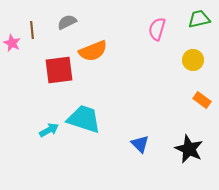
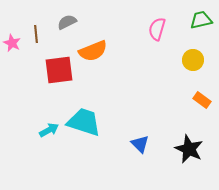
green trapezoid: moved 2 px right, 1 px down
brown line: moved 4 px right, 4 px down
cyan trapezoid: moved 3 px down
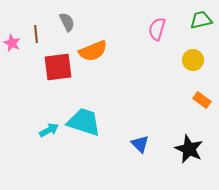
gray semicircle: rotated 90 degrees clockwise
red square: moved 1 px left, 3 px up
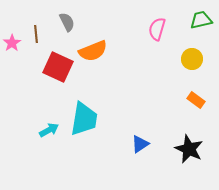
pink star: rotated 12 degrees clockwise
yellow circle: moved 1 px left, 1 px up
red square: rotated 32 degrees clockwise
orange rectangle: moved 6 px left
cyan trapezoid: moved 3 px up; rotated 81 degrees clockwise
blue triangle: rotated 42 degrees clockwise
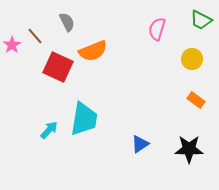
green trapezoid: rotated 140 degrees counterclockwise
brown line: moved 1 px left, 2 px down; rotated 36 degrees counterclockwise
pink star: moved 2 px down
cyan arrow: rotated 18 degrees counterclockwise
black star: rotated 24 degrees counterclockwise
